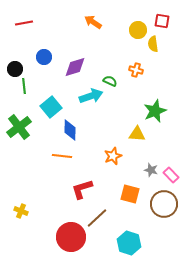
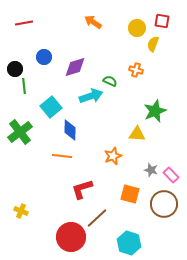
yellow circle: moved 1 px left, 2 px up
yellow semicircle: rotated 28 degrees clockwise
green cross: moved 1 px right, 5 px down
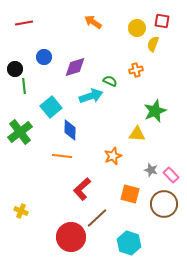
orange cross: rotated 32 degrees counterclockwise
red L-shape: rotated 25 degrees counterclockwise
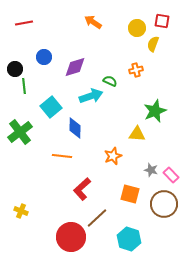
blue diamond: moved 5 px right, 2 px up
cyan hexagon: moved 4 px up
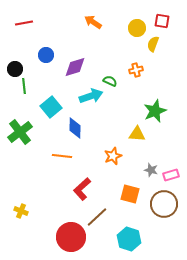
blue circle: moved 2 px right, 2 px up
pink rectangle: rotated 63 degrees counterclockwise
brown line: moved 1 px up
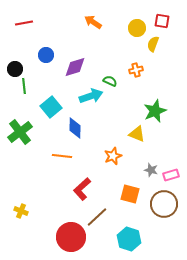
yellow triangle: rotated 18 degrees clockwise
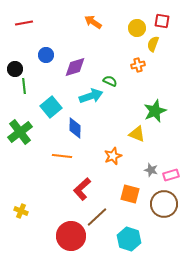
orange cross: moved 2 px right, 5 px up
red circle: moved 1 px up
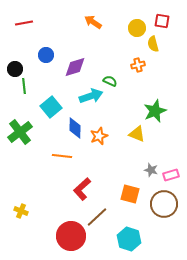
yellow semicircle: rotated 35 degrees counterclockwise
orange star: moved 14 px left, 20 px up
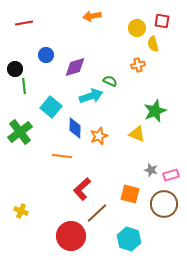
orange arrow: moved 1 px left, 6 px up; rotated 42 degrees counterclockwise
cyan square: rotated 10 degrees counterclockwise
brown line: moved 4 px up
